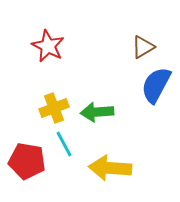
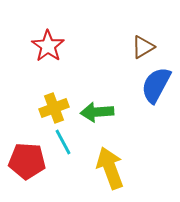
red star: rotated 8 degrees clockwise
cyan line: moved 1 px left, 2 px up
red pentagon: rotated 6 degrees counterclockwise
yellow arrow: rotated 66 degrees clockwise
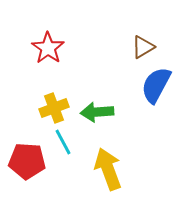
red star: moved 2 px down
yellow arrow: moved 2 px left, 1 px down
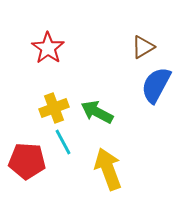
green arrow: rotated 32 degrees clockwise
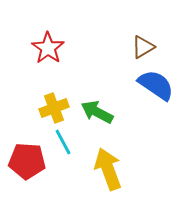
blue semicircle: rotated 96 degrees clockwise
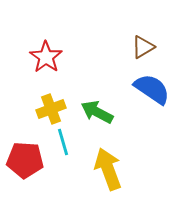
red star: moved 2 px left, 9 px down
blue semicircle: moved 4 px left, 4 px down
yellow cross: moved 3 px left, 1 px down
cyan line: rotated 12 degrees clockwise
red pentagon: moved 2 px left, 1 px up
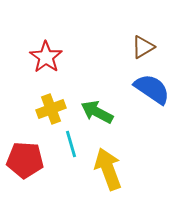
cyan line: moved 8 px right, 2 px down
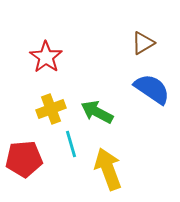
brown triangle: moved 4 px up
red pentagon: moved 1 px left, 1 px up; rotated 9 degrees counterclockwise
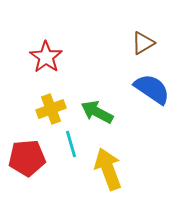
red pentagon: moved 3 px right, 1 px up
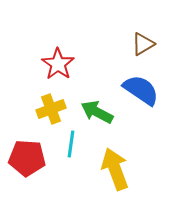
brown triangle: moved 1 px down
red star: moved 12 px right, 7 px down
blue semicircle: moved 11 px left, 1 px down
cyan line: rotated 24 degrees clockwise
red pentagon: rotated 9 degrees clockwise
yellow arrow: moved 7 px right
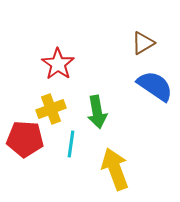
brown triangle: moved 1 px up
blue semicircle: moved 14 px right, 4 px up
green arrow: rotated 128 degrees counterclockwise
red pentagon: moved 2 px left, 19 px up
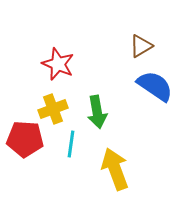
brown triangle: moved 2 px left, 3 px down
red star: rotated 12 degrees counterclockwise
yellow cross: moved 2 px right
